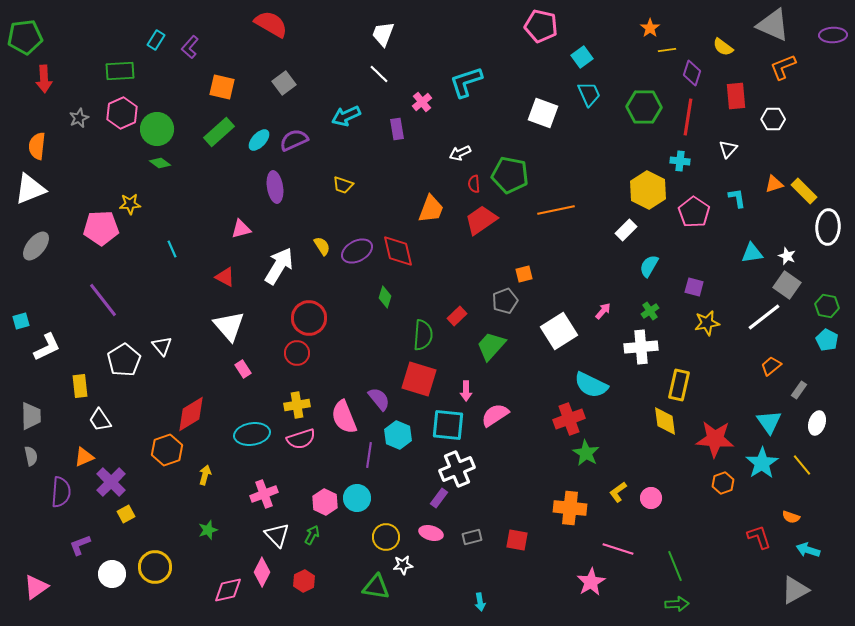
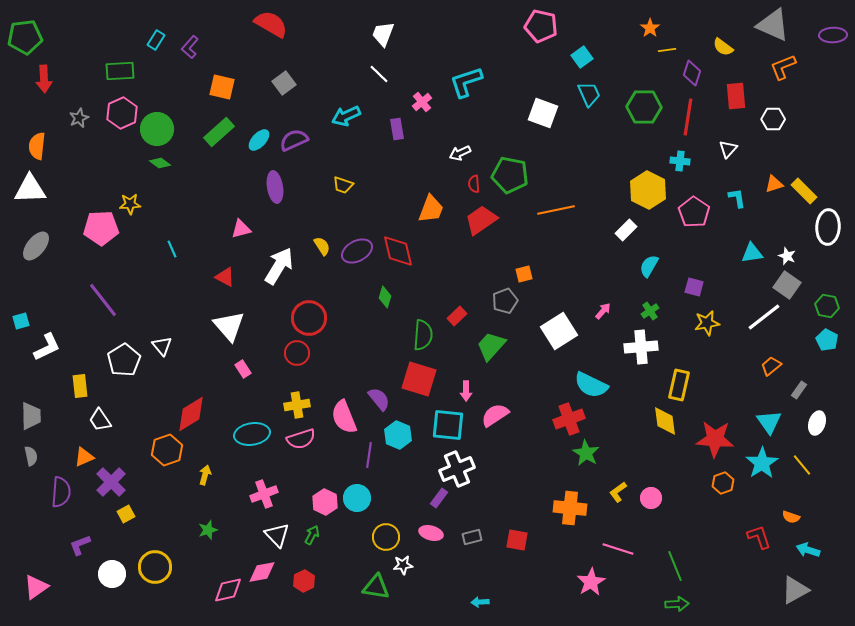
white triangle at (30, 189): rotated 20 degrees clockwise
pink diamond at (262, 572): rotated 52 degrees clockwise
cyan arrow at (480, 602): rotated 96 degrees clockwise
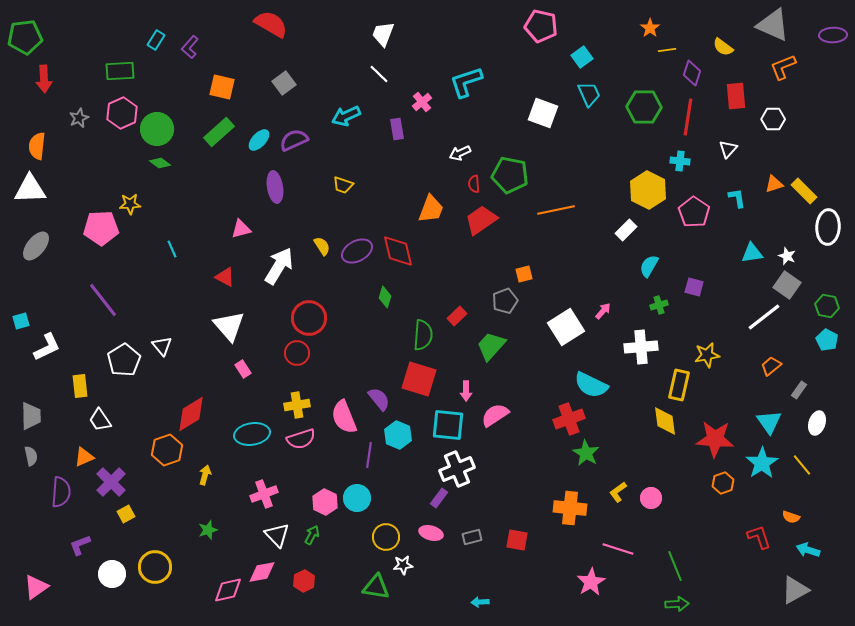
green cross at (650, 311): moved 9 px right, 6 px up; rotated 18 degrees clockwise
yellow star at (707, 323): moved 32 px down
white square at (559, 331): moved 7 px right, 4 px up
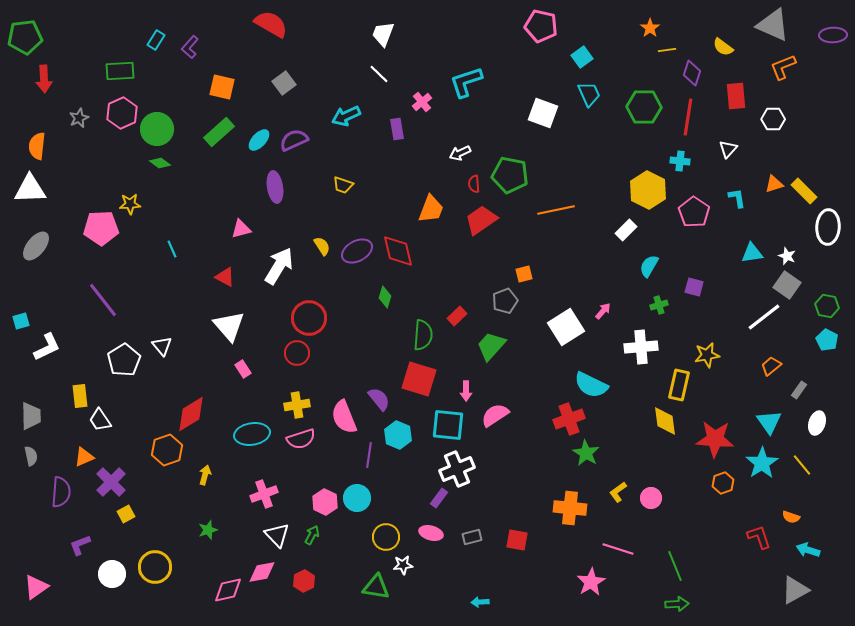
yellow rectangle at (80, 386): moved 10 px down
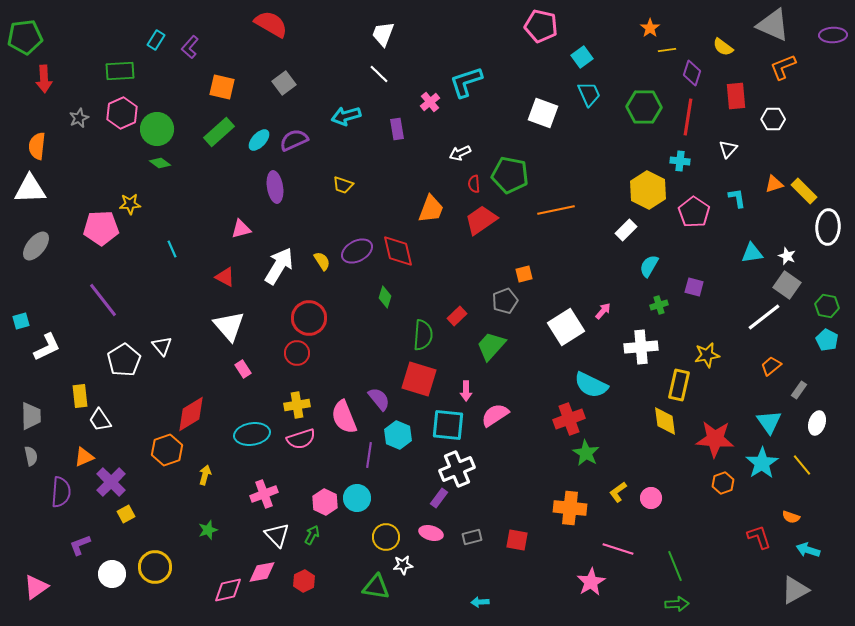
pink cross at (422, 102): moved 8 px right
cyan arrow at (346, 116): rotated 8 degrees clockwise
yellow semicircle at (322, 246): moved 15 px down
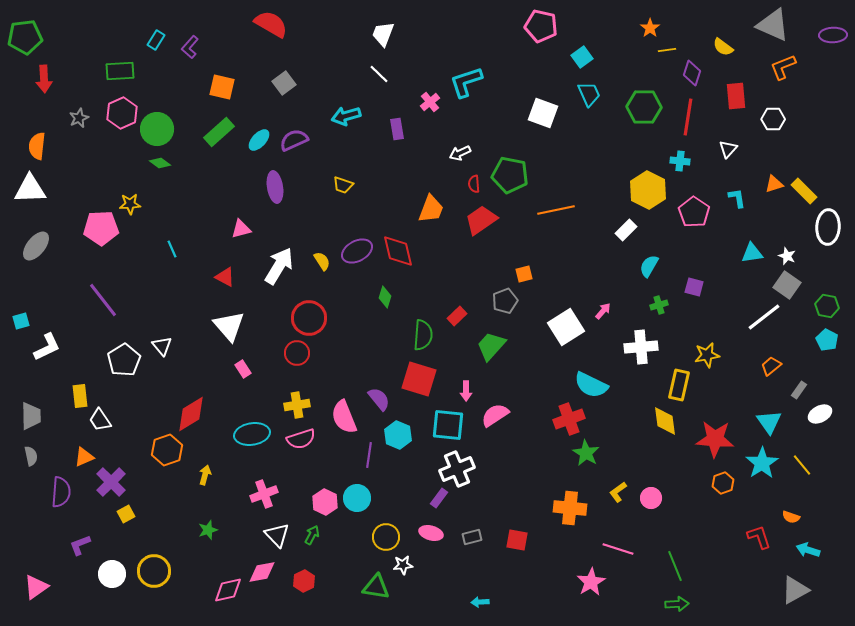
white ellipse at (817, 423): moved 3 px right, 9 px up; rotated 45 degrees clockwise
yellow circle at (155, 567): moved 1 px left, 4 px down
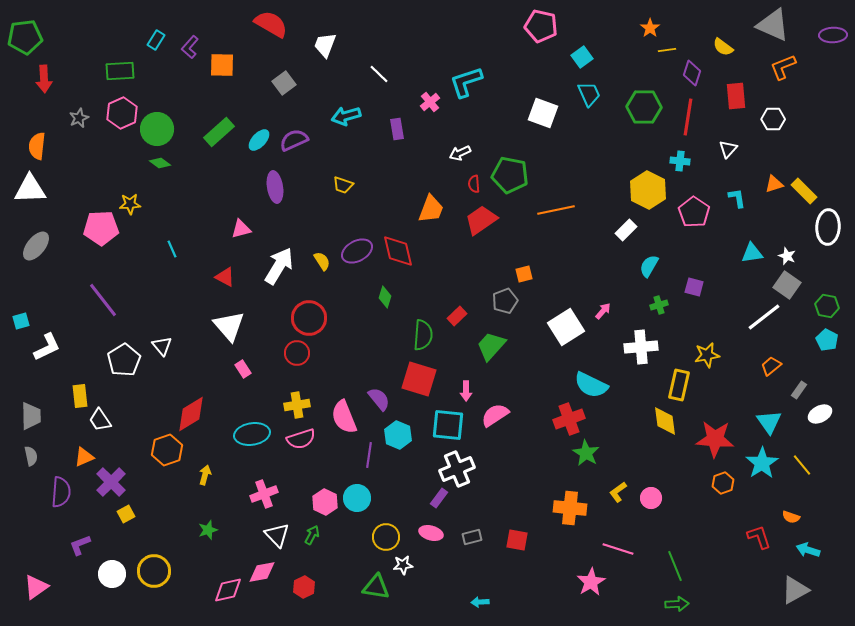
white trapezoid at (383, 34): moved 58 px left, 11 px down
orange square at (222, 87): moved 22 px up; rotated 12 degrees counterclockwise
red hexagon at (304, 581): moved 6 px down
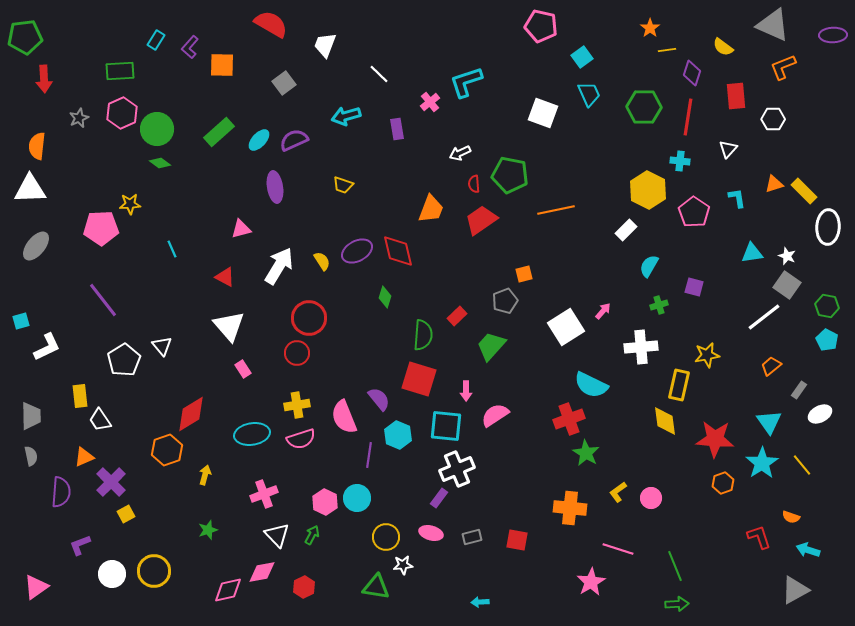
cyan square at (448, 425): moved 2 px left, 1 px down
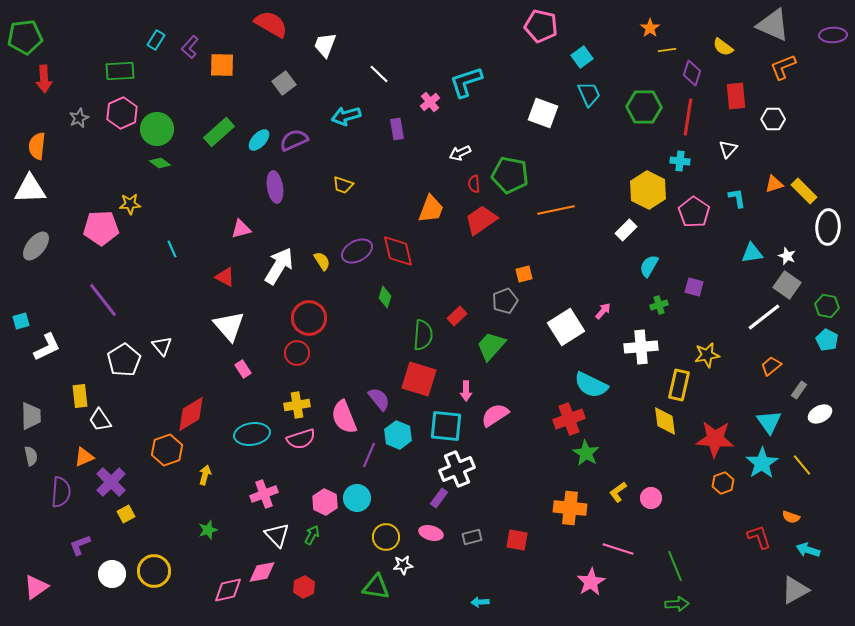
purple line at (369, 455): rotated 15 degrees clockwise
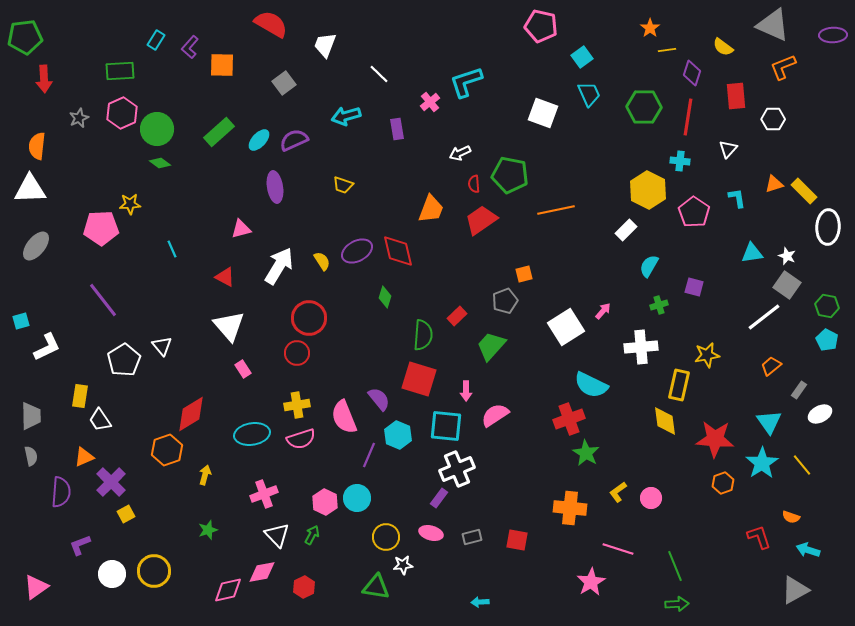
yellow rectangle at (80, 396): rotated 15 degrees clockwise
